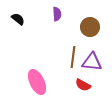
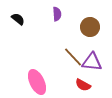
brown line: rotated 50 degrees counterclockwise
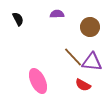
purple semicircle: rotated 88 degrees counterclockwise
black semicircle: rotated 24 degrees clockwise
pink ellipse: moved 1 px right, 1 px up
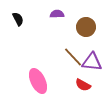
brown circle: moved 4 px left
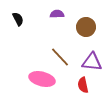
brown line: moved 13 px left
pink ellipse: moved 4 px right, 2 px up; rotated 50 degrees counterclockwise
red semicircle: rotated 49 degrees clockwise
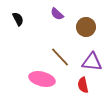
purple semicircle: rotated 136 degrees counterclockwise
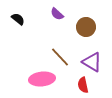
black semicircle: rotated 24 degrees counterclockwise
purple triangle: rotated 25 degrees clockwise
pink ellipse: rotated 20 degrees counterclockwise
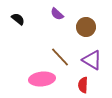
purple triangle: moved 2 px up
red semicircle: rotated 14 degrees clockwise
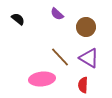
purple triangle: moved 3 px left, 2 px up
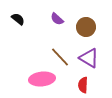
purple semicircle: moved 5 px down
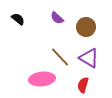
purple semicircle: moved 1 px up
red semicircle: rotated 14 degrees clockwise
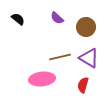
brown line: rotated 60 degrees counterclockwise
